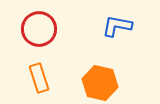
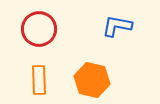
orange rectangle: moved 2 px down; rotated 16 degrees clockwise
orange hexagon: moved 8 px left, 3 px up
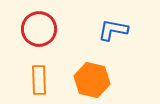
blue L-shape: moved 4 px left, 4 px down
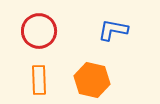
red circle: moved 2 px down
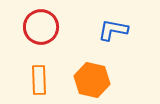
red circle: moved 2 px right, 4 px up
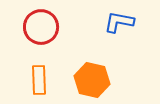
blue L-shape: moved 6 px right, 8 px up
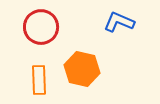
blue L-shape: rotated 12 degrees clockwise
orange hexagon: moved 10 px left, 11 px up
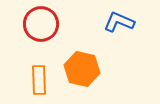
red circle: moved 3 px up
